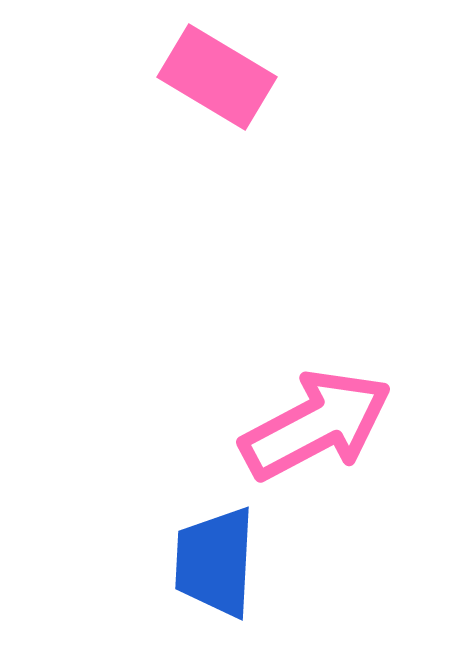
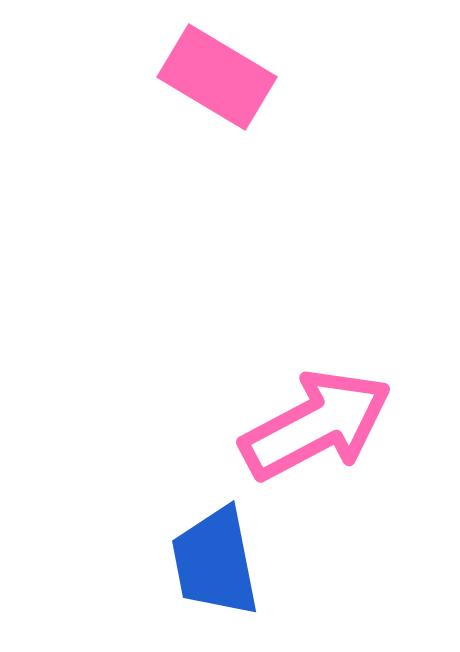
blue trapezoid: rotated 14 degrees counterclockwise
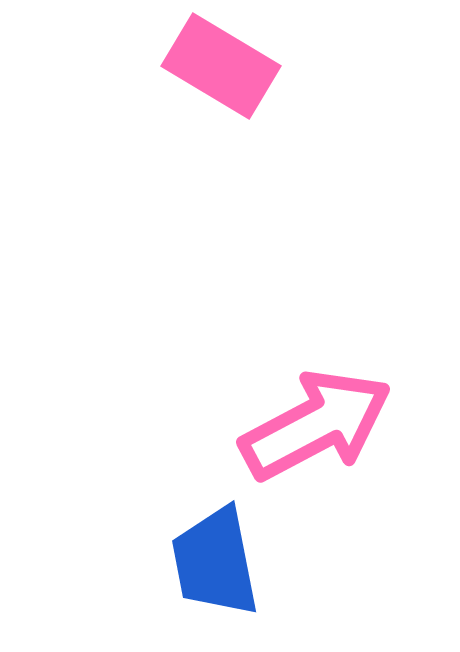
pink rectangle: moved 4 px right, 11 px up
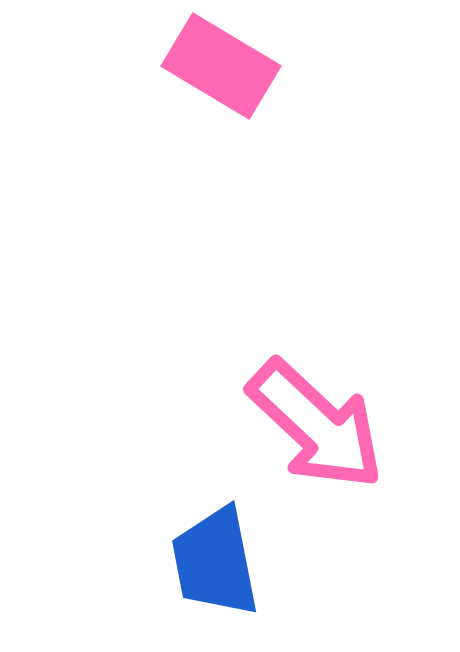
pink arrow: rotated 71 degrees clockwise
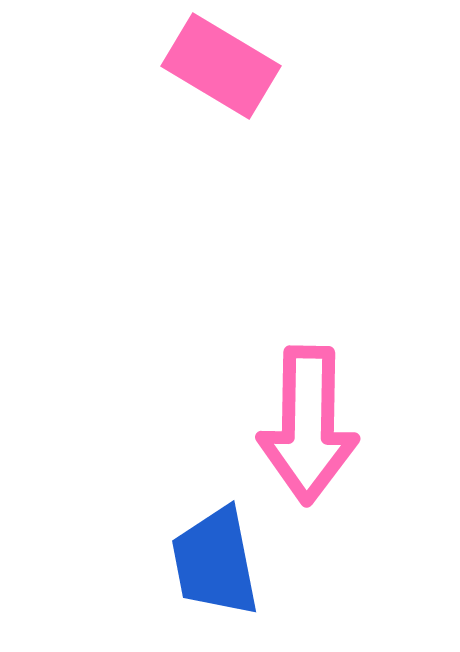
pink arrow: moved 8 px left; rotated 48 degrees clockwise
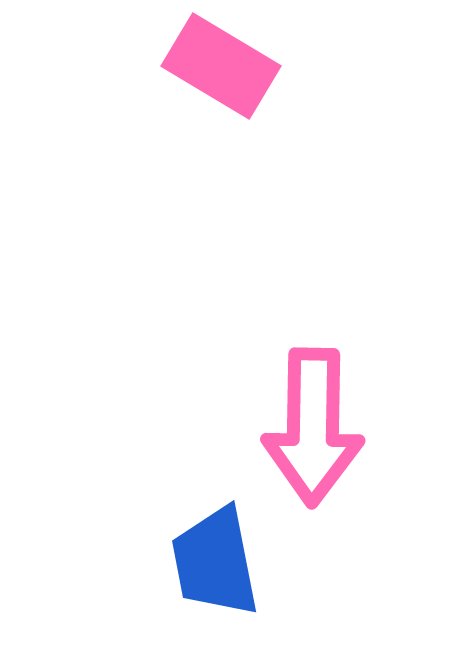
pink arrow: moved 5 px right, 2 px down
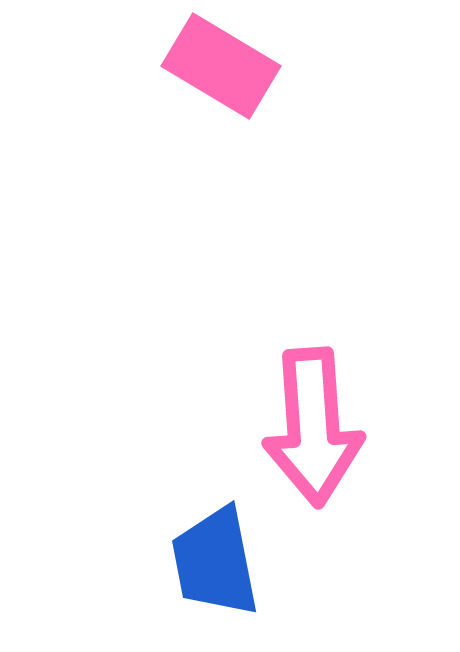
pink arrow: rotated 5 degrees counterclockwise
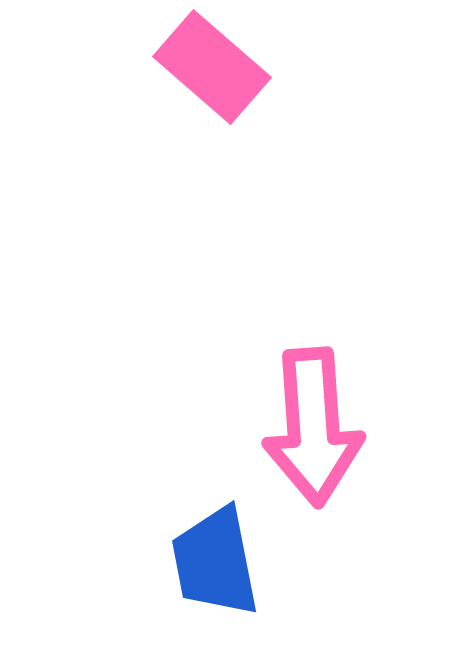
pink rectangle: moved 9 px left, 1 px down; rotated 10 degrees clockwise
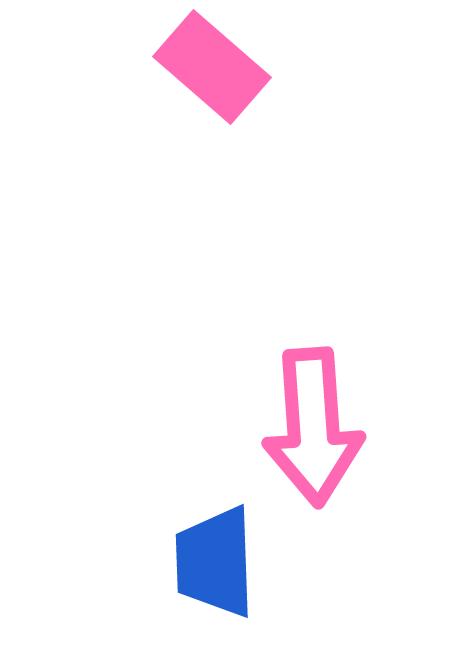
blue trapezoid: rotated 9 degrees clockwise
